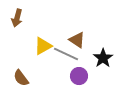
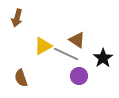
brown semicircle: rotated 18 degrees clockwise
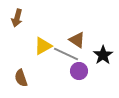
black star: moved 3 px up
purple circle: moved 5 px up
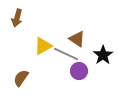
brown triangle: moved 1 px up
brown semicircle: rotated 54 degrees clockwise
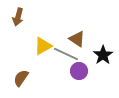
brown arrow: moved 1 px right, 1 px up
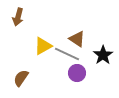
gray line: moved 1 px right
purple circle: moved 2 px left, 2 px down
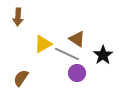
brown arrow: rotated 12 degrees counterclockwise
yellow triangle: moved 2 px up
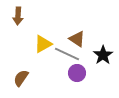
brown arrow: moved 1 px up
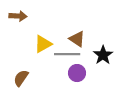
brown arrow: rotated 90 degrees counterclockwise
gray line: rotated 25 degrees counterclockwise
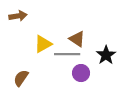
brown arrow: rotated 12 degrees counterclockwise
black star: moved 3 px right
purple circle: moved 4 px right
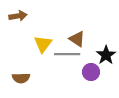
yellow triangle: rotated 24 degrees counterclockwise
purple circle: moved 10 px right, 1 px up
brown semicircle: rotated 126 degrees counterclockwise
